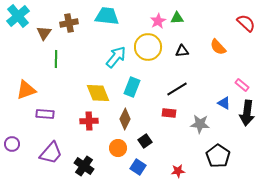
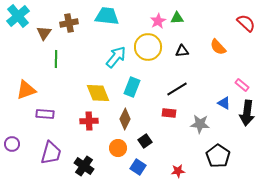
purple trapezoid: rotated 25 degrees counterclockwise
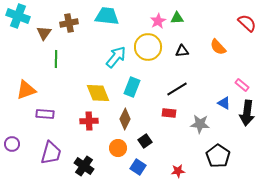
cyan cross: rotated 30 degrees counterclockwise
red semicircle: moved 1 px right
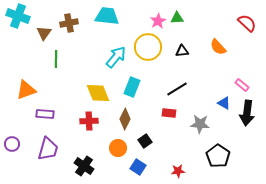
purple trapezoid: moved 3 px left, 4 px up
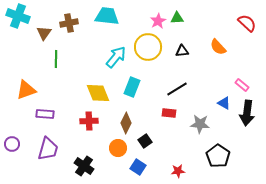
brown diamond: moved 1 px right, 4 px down
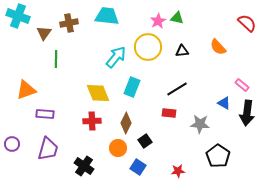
green triangle: rotated 16 degrees clockwise
red cross: moved 3 px right
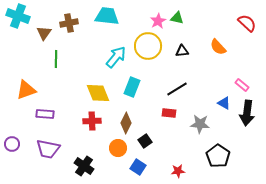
yellow circle: moved 1 px up
purple trapezoid: rotated 85 degrees clockwise
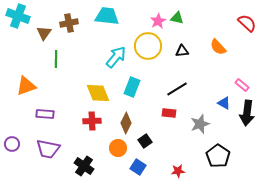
orange triangle: moved 4 px up
gray star: rotated 24 degrees counterclockwise
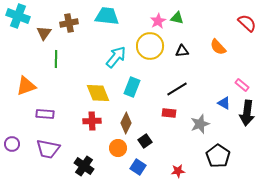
yellow circle: moved 2 px right
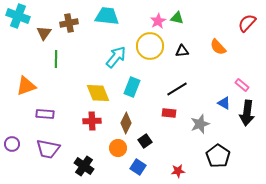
red semicircle: rotated 90 degrees counterclockwise
